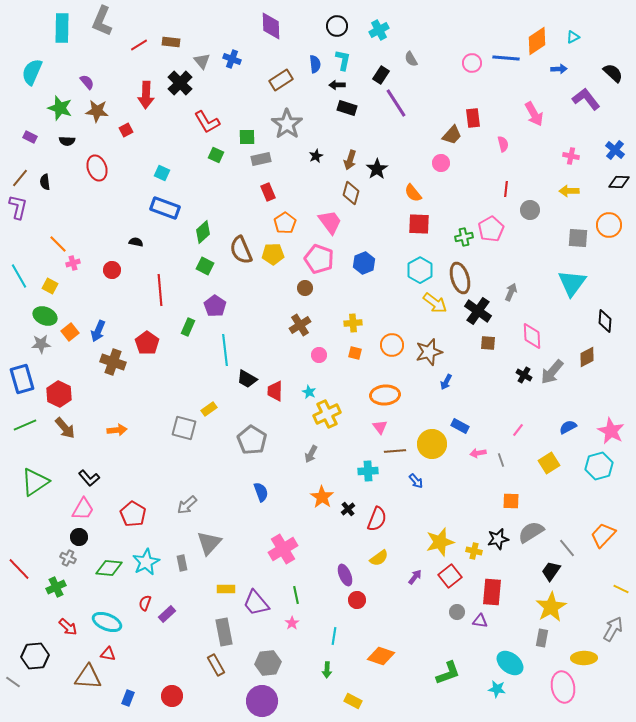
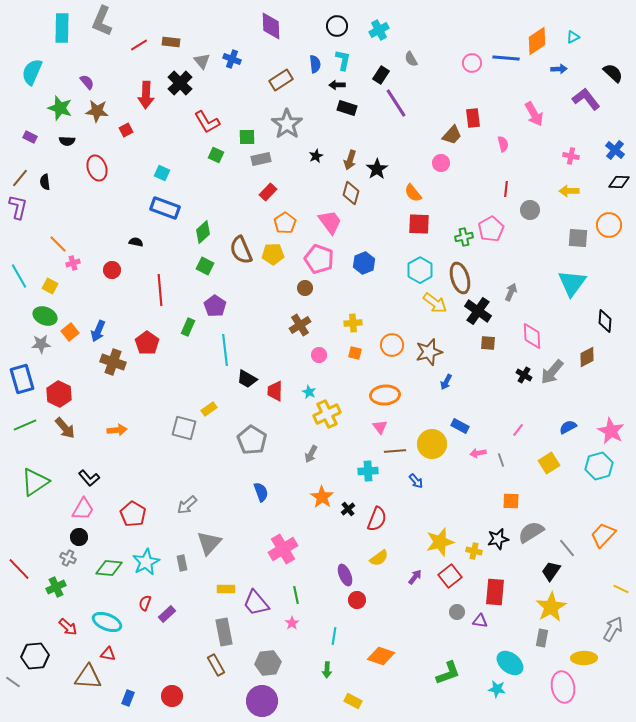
red rectangle at (268, 192): rotated 66 degrees clockwise
red rectangle at (492, 592): moved 3 px right
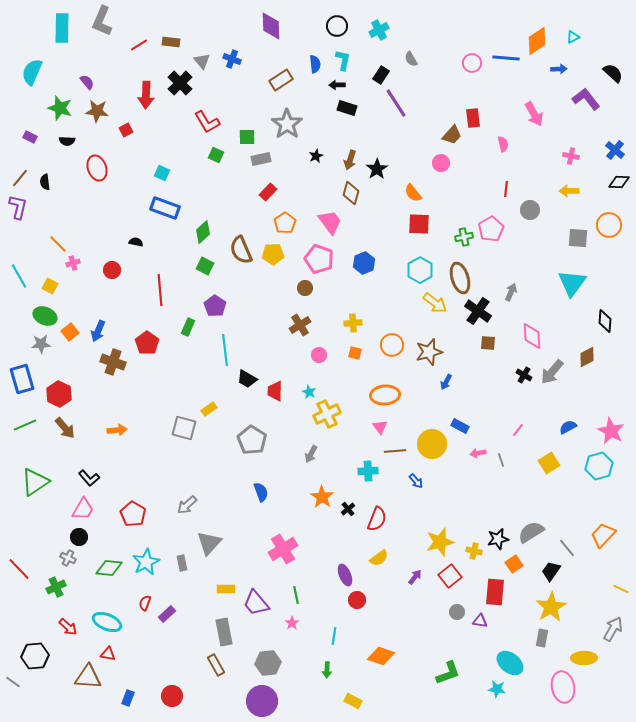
orange square at (511, 501): moved 3 px right, 63 px down; rotated 36 degrees counterclockwise
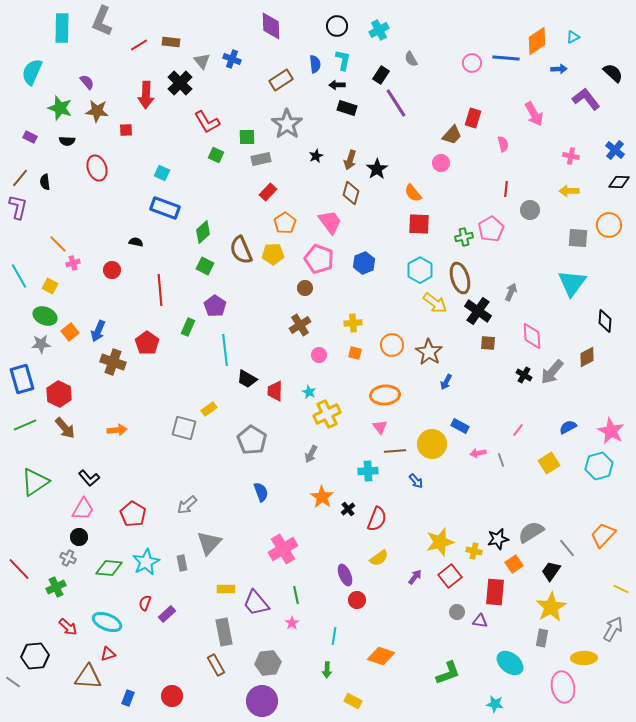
red rectangle at (473, 118): rotated 24 degrees clockwise
red square at (126, 130): rotated 24 degrees clockwise
brown star at (429, 352): rotated 24 degrees counterclockwise
red triangle at (108, 654): rotated 28 degrees counterclockwise
cyan star at (497, 689): moved 2 px left, 15 px down
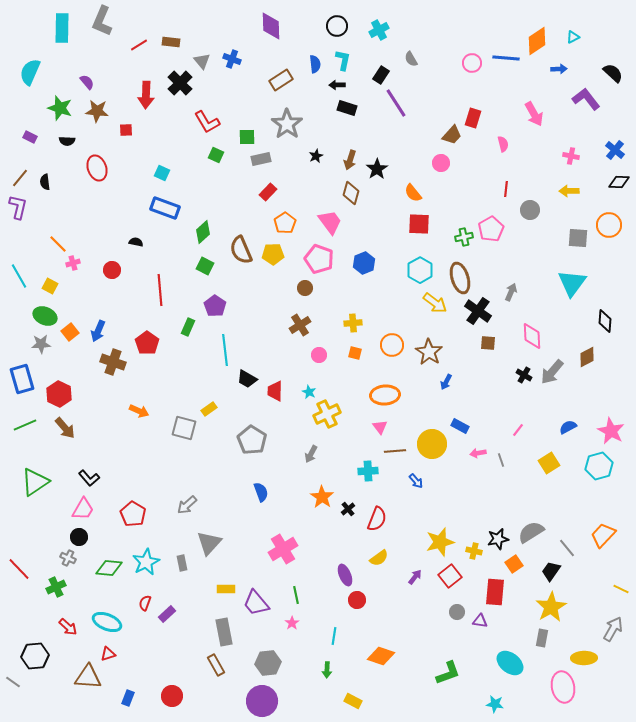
cyan semicircle at (32, 72): moved 2 px left
orange arrow at (117, 430): moved 22 px right, 19 px up; rotated 30 degrees clockwise
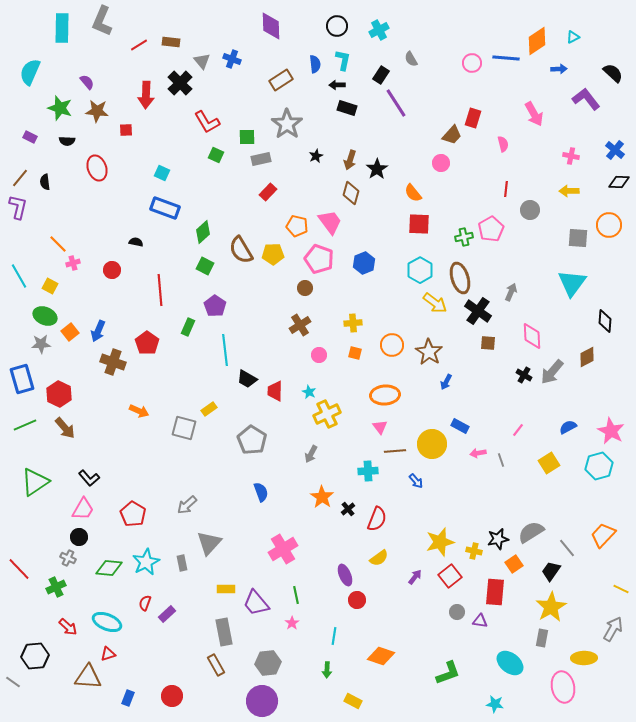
orange pentagon at (285, 223): moved 12 px right, 3 px down; rotated 25 degrees counterclockwise
brown semicircle at (241, 250): rotated 8 degrees counterclockwise
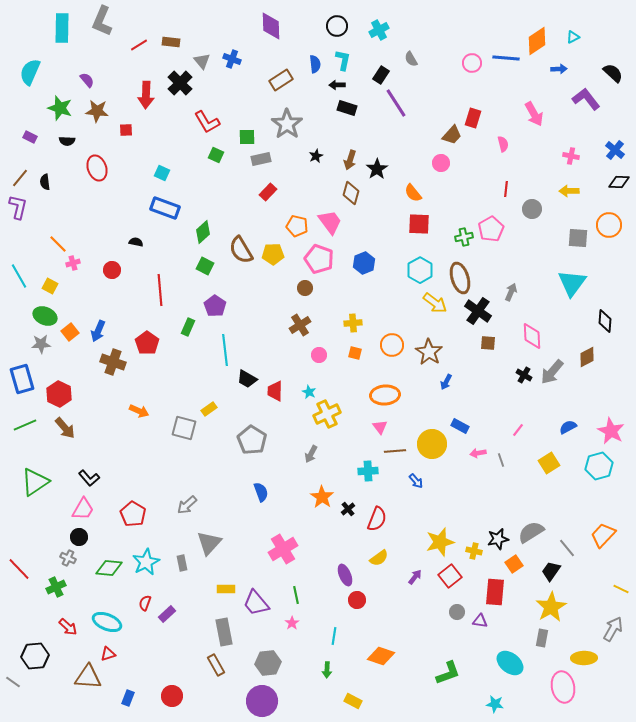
purple semicircle at (87, 82): moved 2 px up
gray circle at (530, 210): moved 2 px right, 1 px up
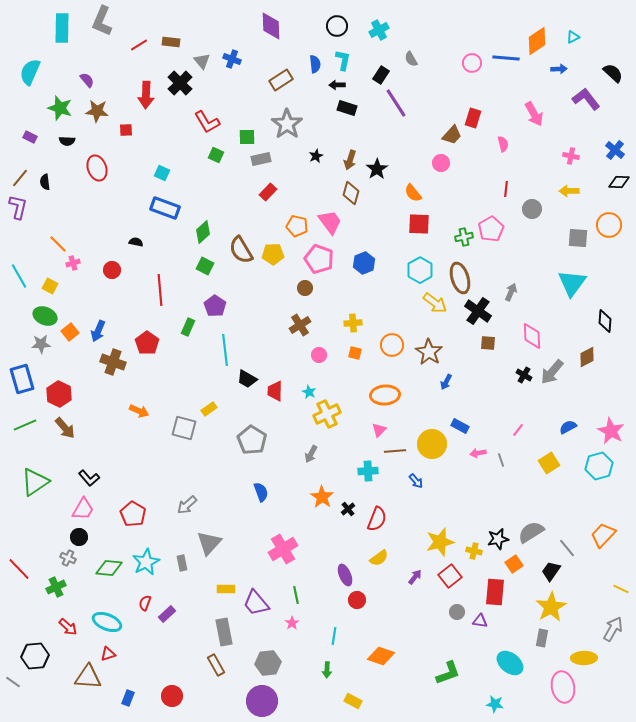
pink triangle at (380, 427): moved 1 px left, 3 px down; rotated 21 degrees clockwise
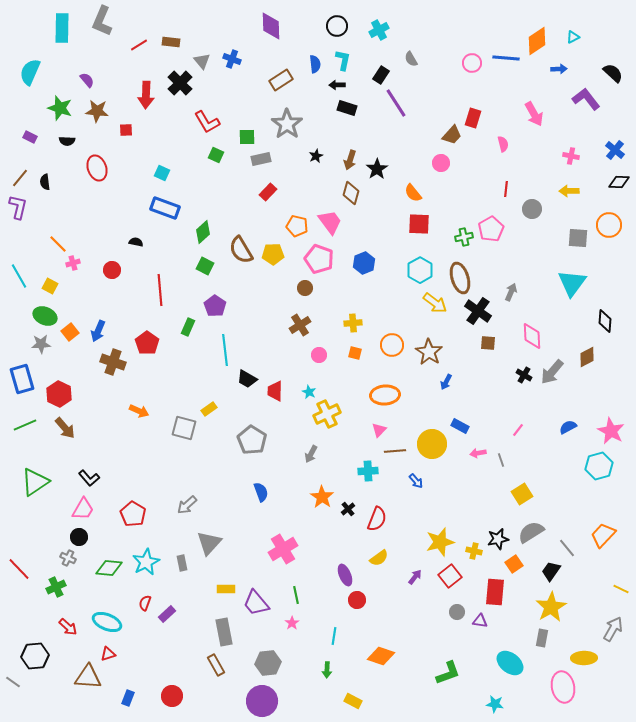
yellow square at (549, 463): moved 27 px left, 31 px down
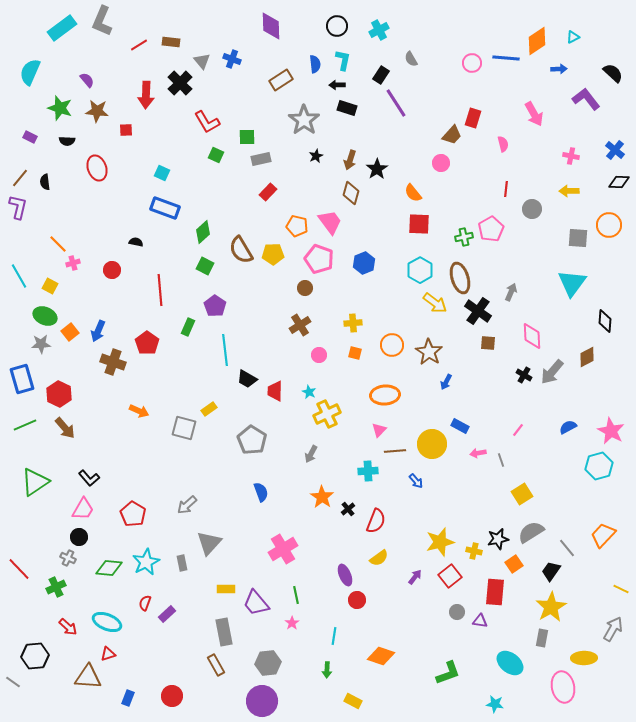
cyan rectangle at (62, 28): rotated 52 degrees clockwise
gray star at (287, 124): moved 17 px right, 4 px up
red semicircle at (377, 519): moved 1 px left, 2 px down
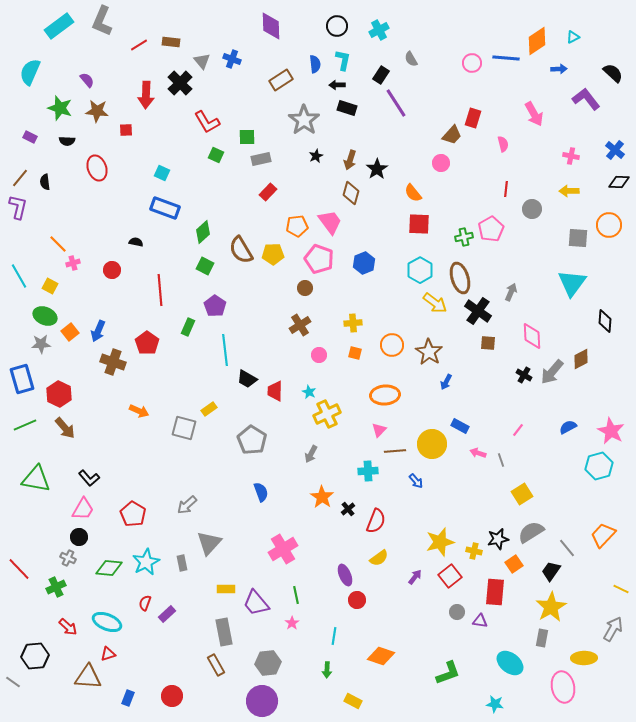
cyan rectangle at (62, 28): moved 3 px left, 2 px up
orange pentagon at (297, 226): rotated 20 degrees counterclockwise
brown diamond at (587, 357): moved 6 px left, 2 px down
pink arrow at (478, 453): rotated 28 degrees clockwise
green triangle at (35, 482): moved 1 px right, 3 px up; rotated 44 degrees clockwise
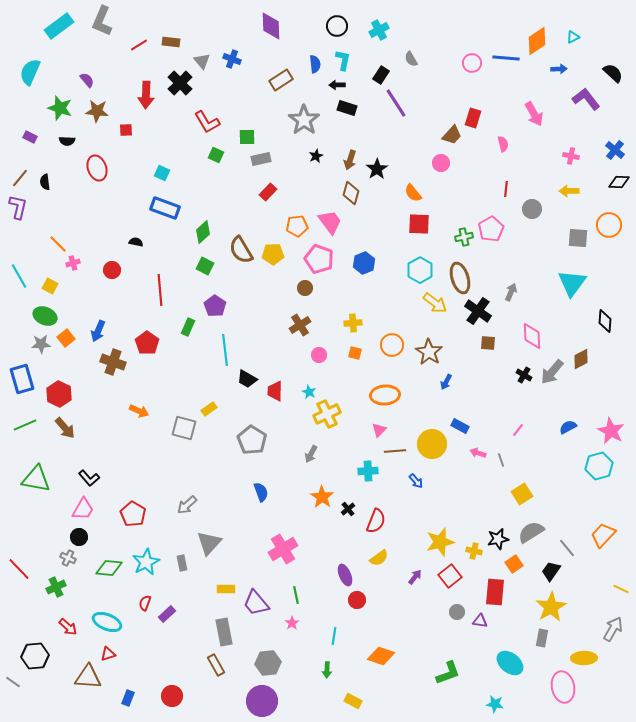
orange square at (70, 332): moved 4 px left, 6 px down
